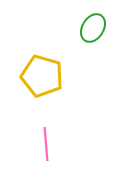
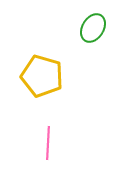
pink line: moved 2 px right, 1 px up; rotated 8 degrees clockwise
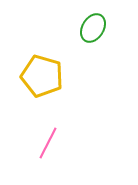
pink line: rotated 24 degrees clockwise
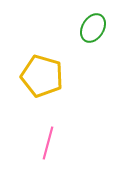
pink line: rotated 12 degrees counterclockwise
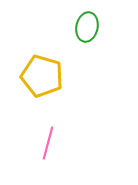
green ellipse: moved 6 px left, 1 px up; rotated 20 degrees counterclockwise
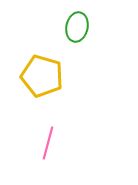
green ellipse: moved 10 px left
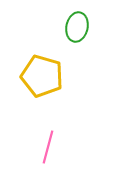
pink line: moved 4 px down
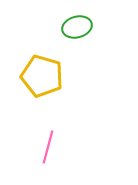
green ellipse: rotated 64 degrees clockwise
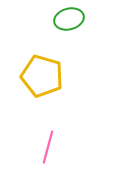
green ellipse: moved 8 px left, 8 px up
